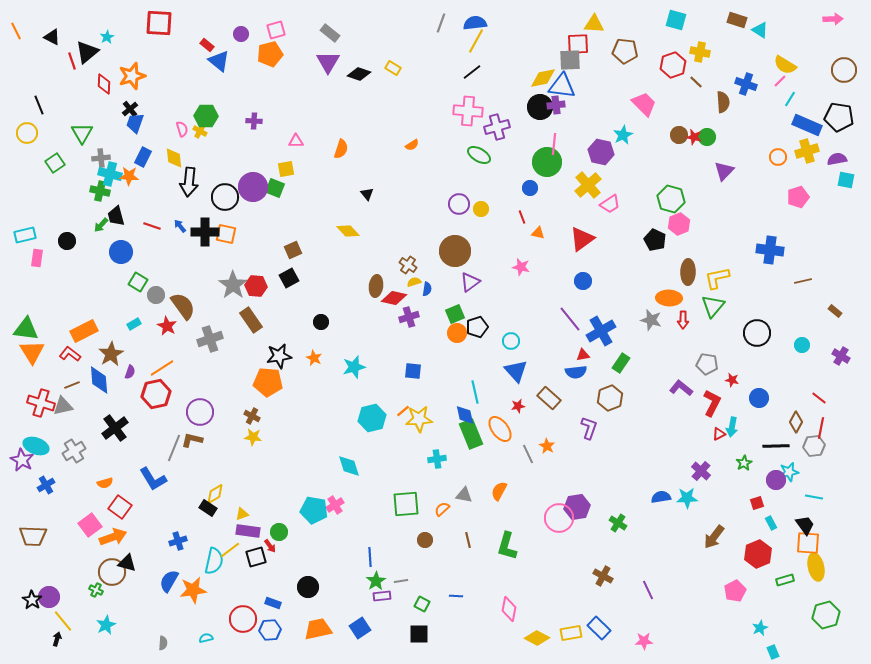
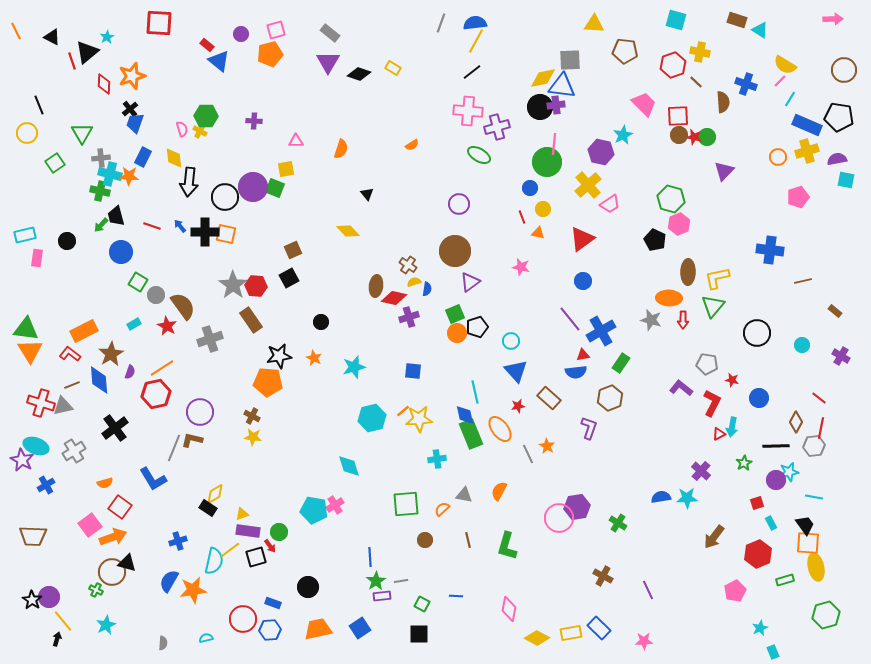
red square at (578, 44): moved 100 px right, 72 px down
yellow circle at (481, 209): moved 62 px right
orange triangle at (32, 352): moved 2 px left, 1 px up
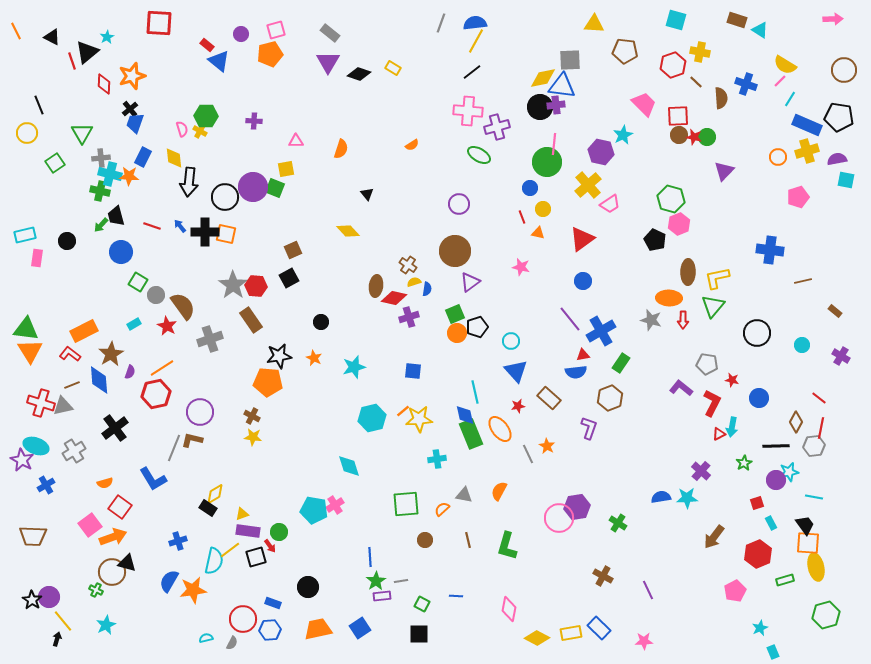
brown semicircle at (723, 102): moved 2 px left, 4 px up
gray semicircle at (163, 643): moved 69 px right; rotated 24 degrees clockwise
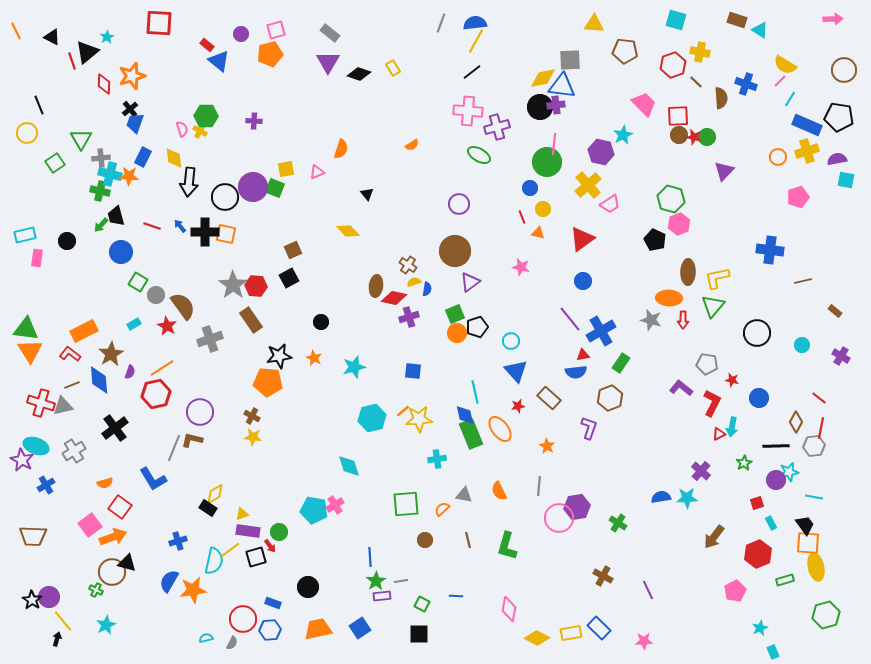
yellow rectangle at (393, 68): rotated 28 degrees clockwise
green triangle at (82, 133): moved 1 px left, 6 px down
pink triangle at (296, 141): moved 21 px right, 31 px down; rotated 21 degrees counterclockwise
gray line at (528, 454): moved 11 px right, 32 px down; rotated 30 degrees clockwise
orange semicircle at (499, 491): rotated 54 degrees counterclockwise
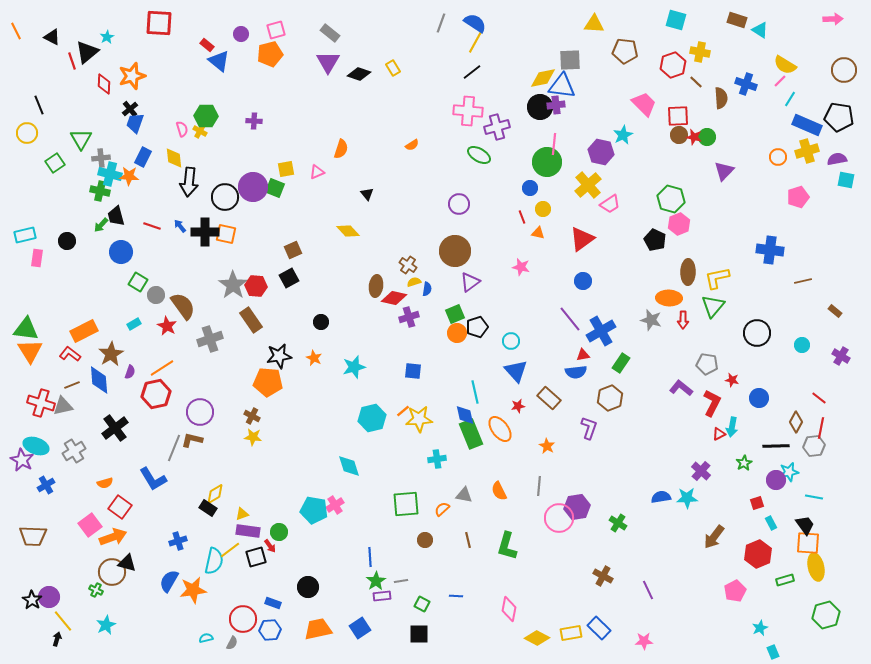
blue semicircle at (475, 23): rotated 40 degrees clockwise
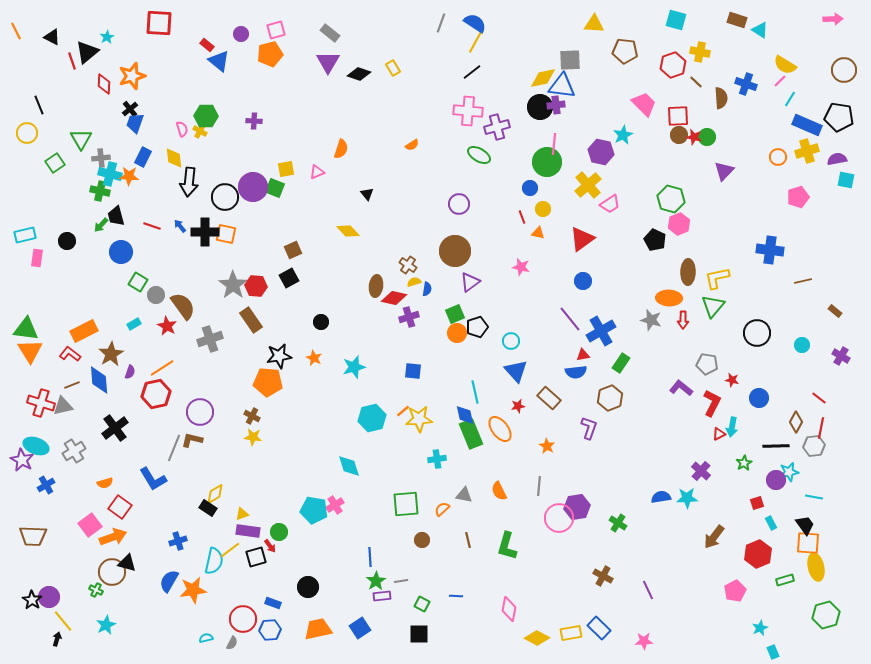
brown circle at (425, 540): moved 3 px left
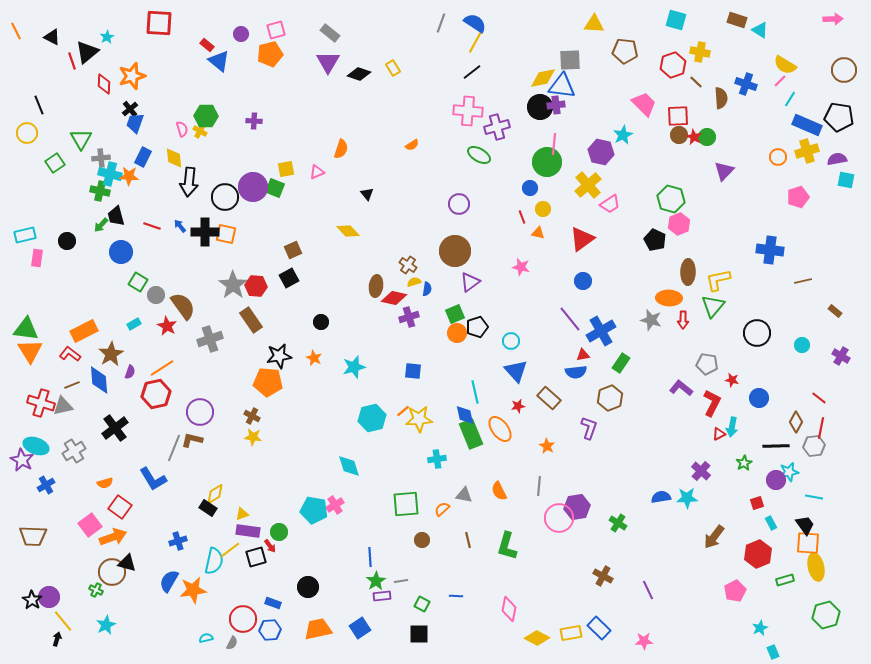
red star at (694, 137): rotated 14 degrees clockwise
yellow L-shape at (717, 278): moved 1 px right, 2 px down
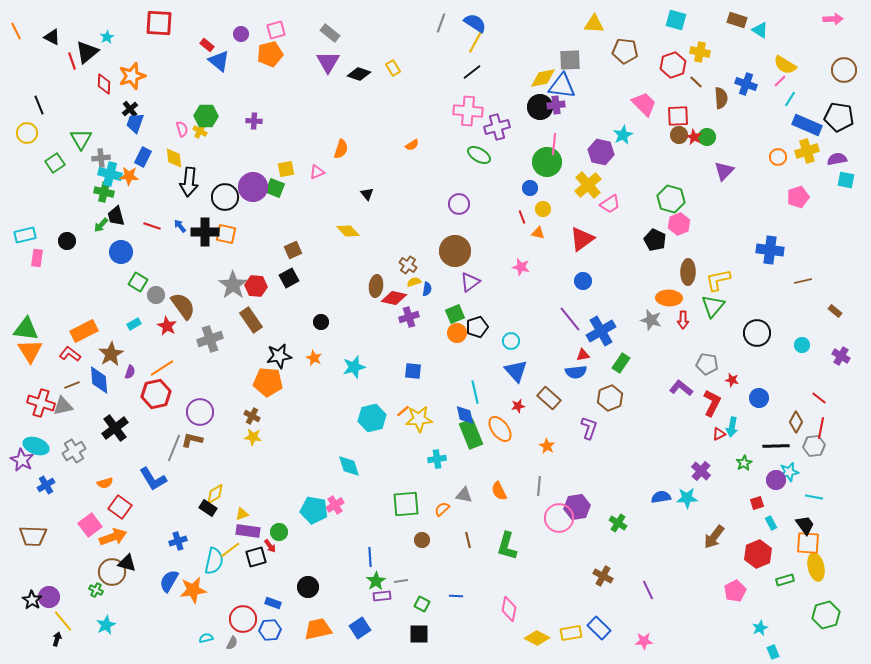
green cross at (100, 191): moved 4 px right, 1 px down
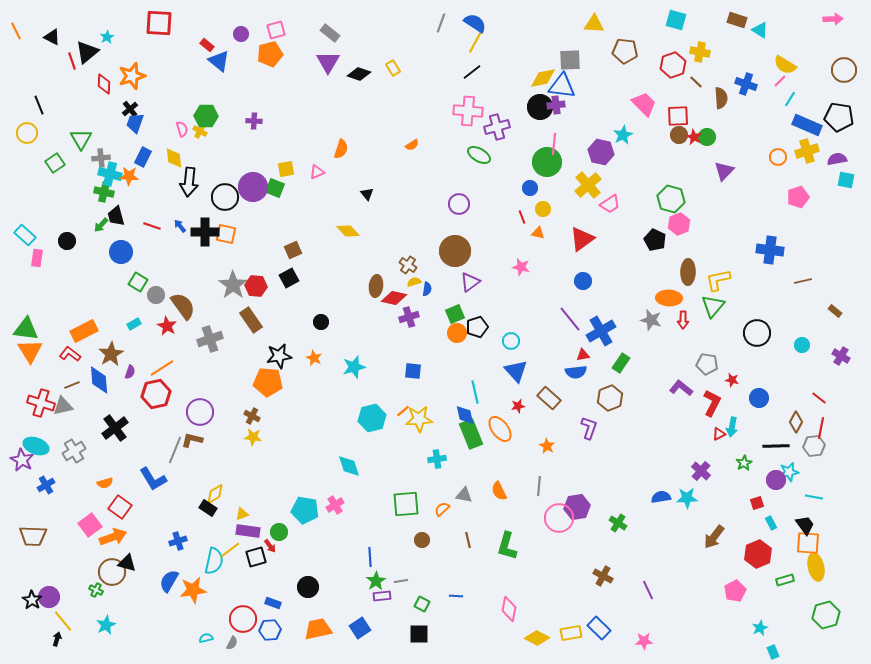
cyan rectangle at (25, 235): rotated 55 degrees clockwise
gray line at (174, 448): moved 1 px right, 2 px down
cyan pentagon at (314, 510): moved 9 px left
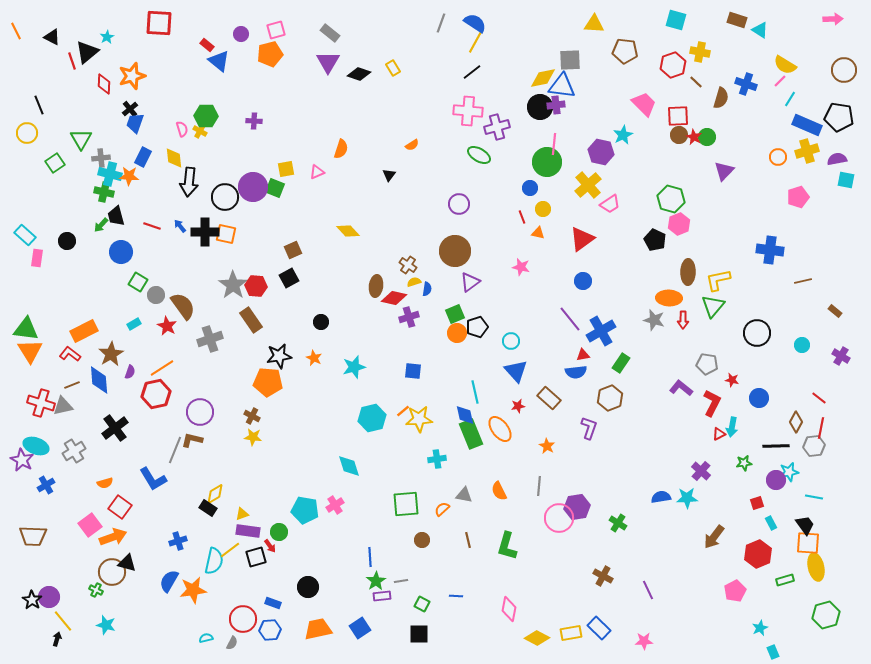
brown semicircle at (721, 98): rotated 20 degrees clockwise
black triangle at (367, 194): moved 22 px right, 19 px up; rotated 16 degrees clockwise
gray star at (651, 320): moved 3 px right
green star at (744, 463): rotated 21 degrees clockwise
cyan star at (106, 625): rotated 30 degrees counterclockwise
